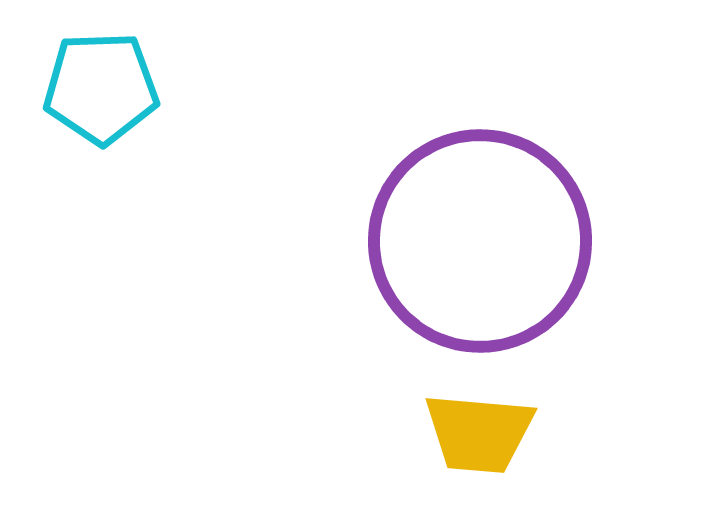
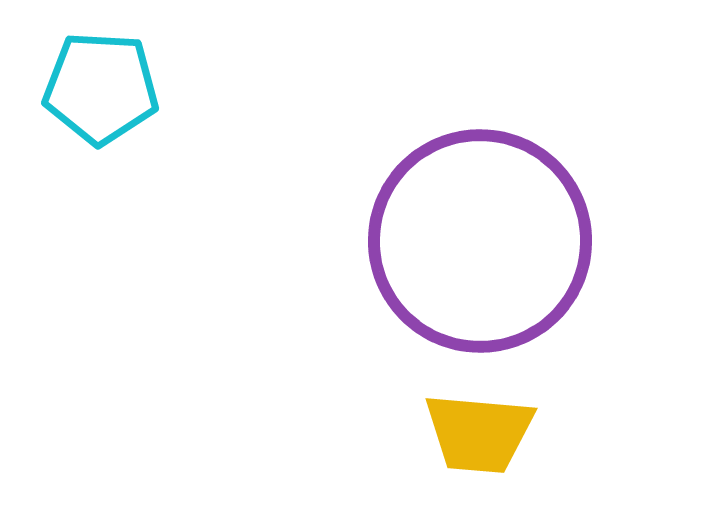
cyan pentagon: rotated 5 degrees clockwise
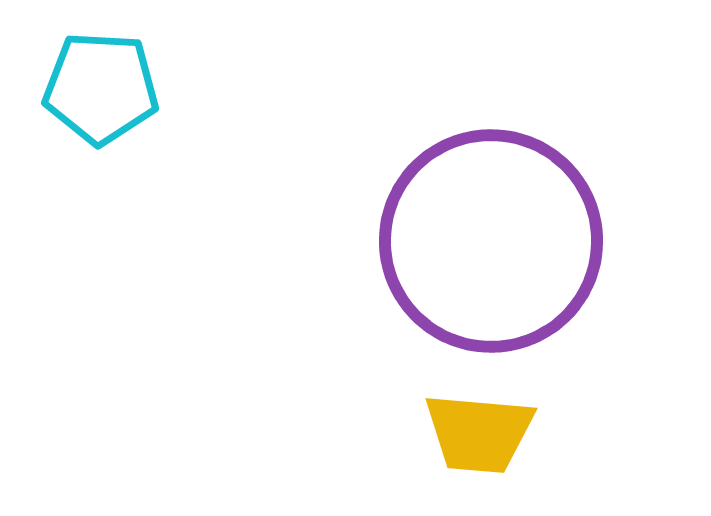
purple circle: moved 11 px right
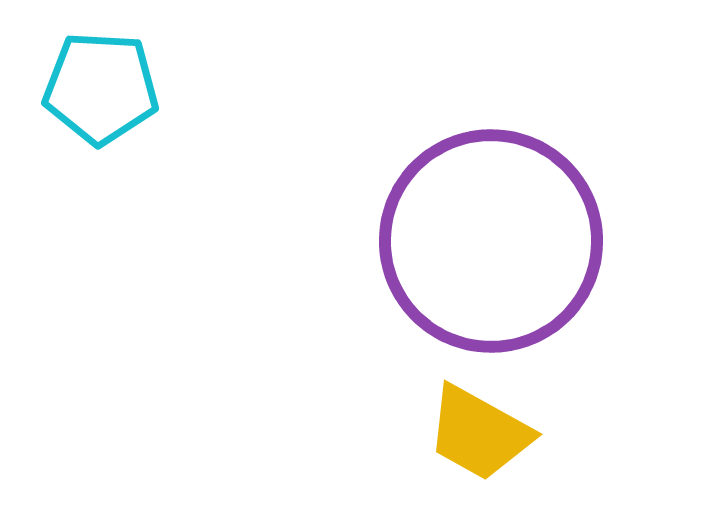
yellow trapezoid: rotated 24 degrees clockwise
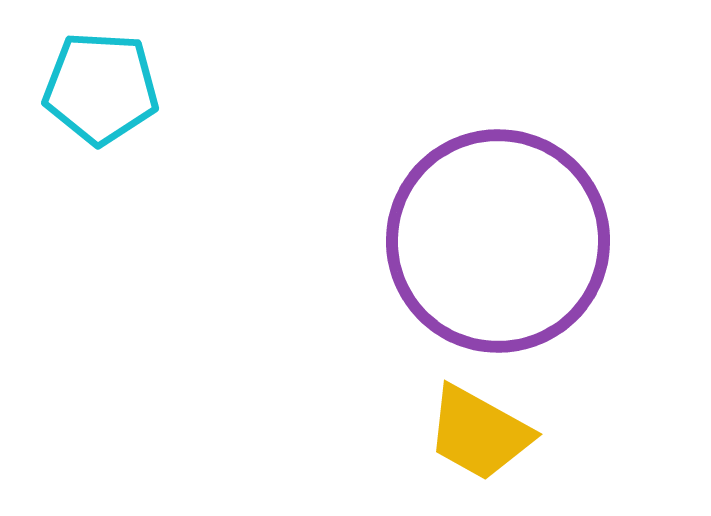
purple circle: moved 7 px right
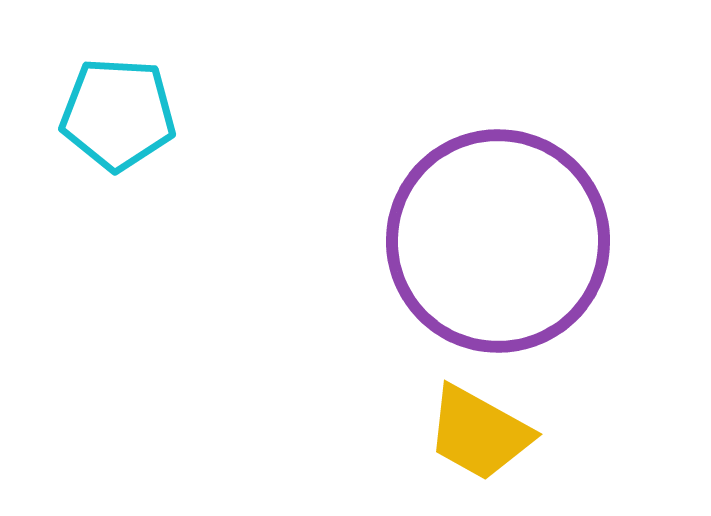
cyan pentagon: moved 17 px right, 26 px down
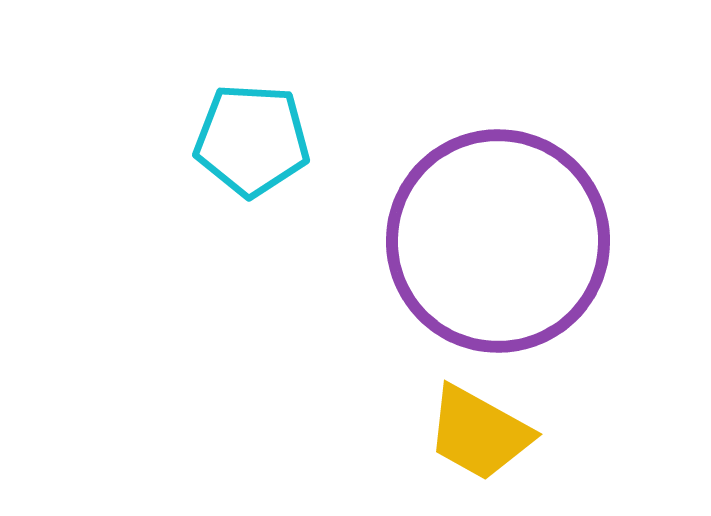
cyan pentagon: moved 134 px right, 26 px down
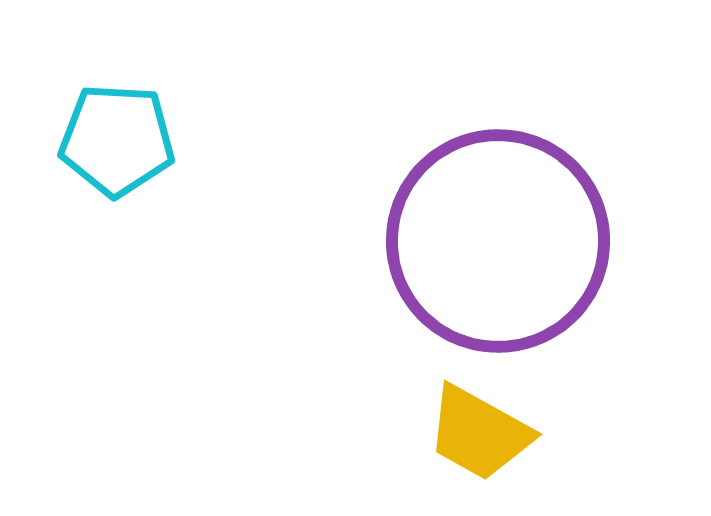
cyan pentagon: moved 135 px left
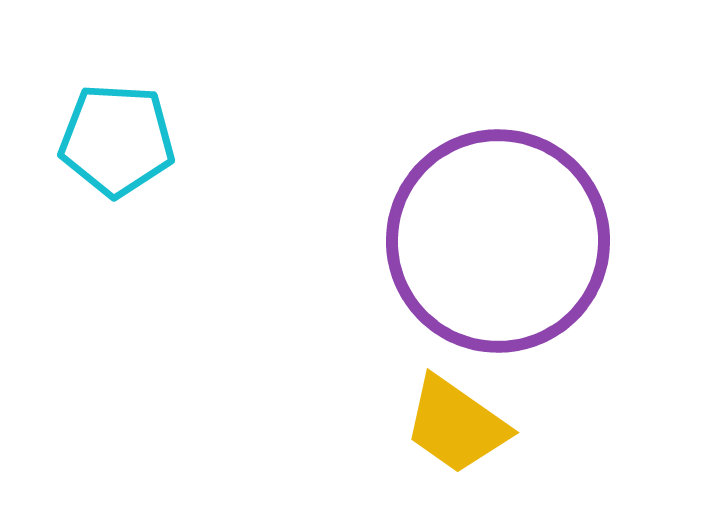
yellow trapezoid: moved 23 px left, 8 px up; rotated 6 degrees clockwise
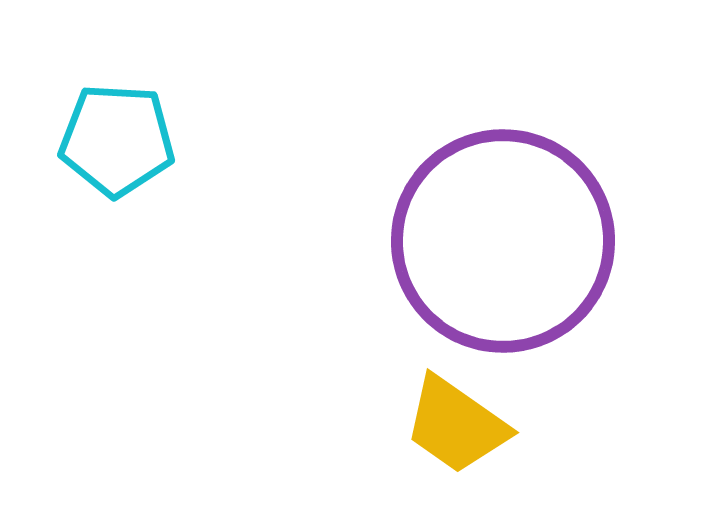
purple circle: moved 5 px right
